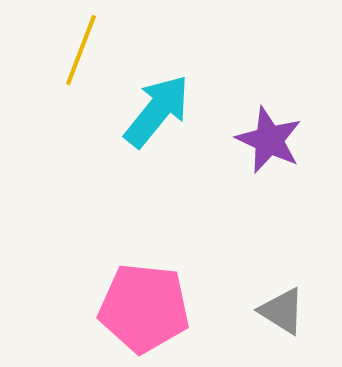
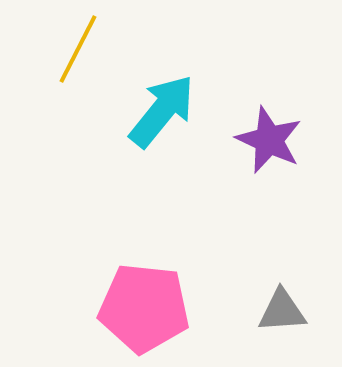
yellow line: moved 3 px left, 1 px up; rotated 6 degrees clockwise
cyan arrow: moved 5 px right
gray triangle: rotated 36 degrees counterclockwise
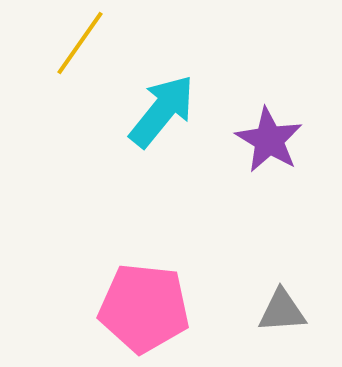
yellow line: moved 2 px right, 6 px up; rotated 8 degrees clockwise
purple star: rotated 6 degrees clockwise
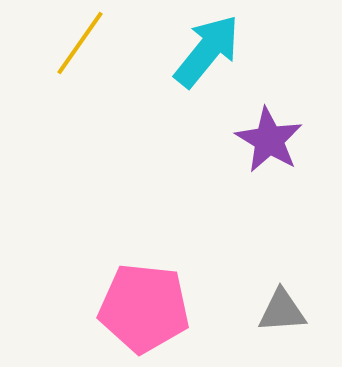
cyan arrow: moved 45 px right, 60 px up
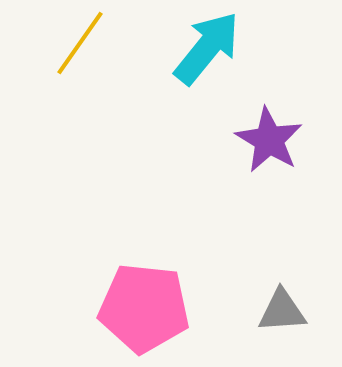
cyan arrow: moved 3 px up
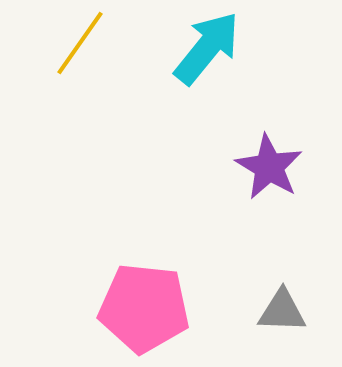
purple star: moved 27 px down
gray triangle: rotated 6 degrees clockwise
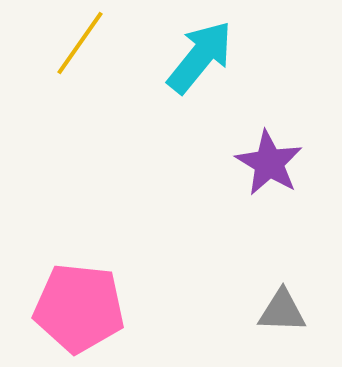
cyan arrow: moved 7 px left, 9 px down
purple star: moved 4 px up
pink pentagon: moved 65 px left
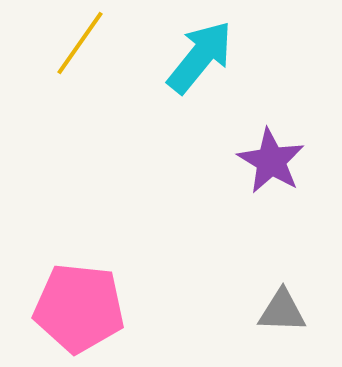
purple star: moved 2 px right, 2 px up
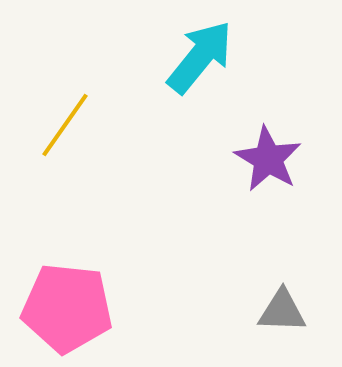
yellow line: moved 15 px left, 82 px down
purple star: moved 3 px left, 2 px up
pink pentagon: moved 12 px left
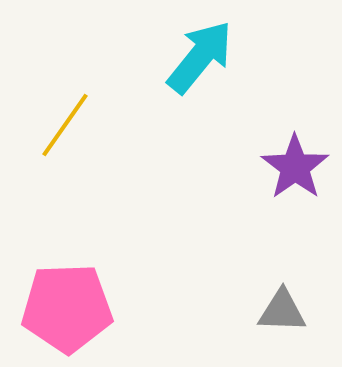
purple star: moved 27 px right, 8 px down; rotated 6 degrees clockwise
pink pentagon: rotated 8 degrees counterclockwise
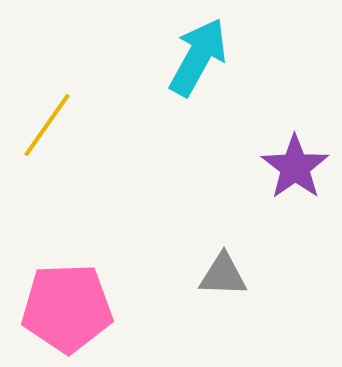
cyan arrow: moved 2 px left; rotated 10 degrees counterclockwise
yellow line: moved 18 px left
gray triangle: moved 59 px left, 36 px up
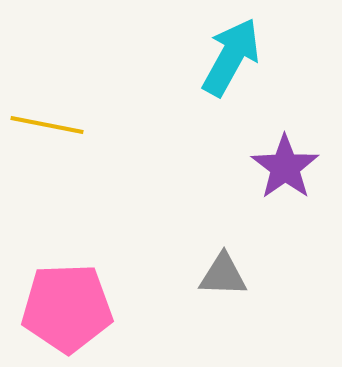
cyan arrow: moved 33 px right
yellow line: rotated 66 degrees clockwise
purple star: moved 10 px left
